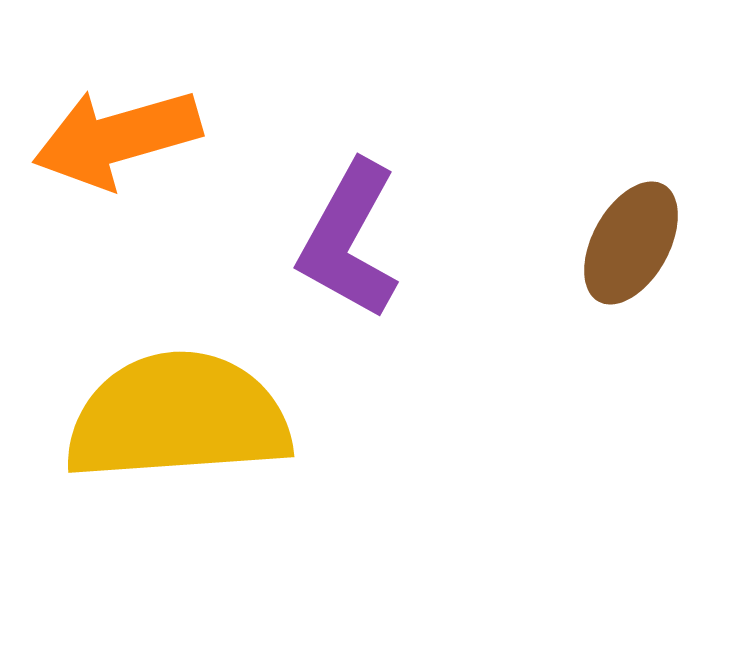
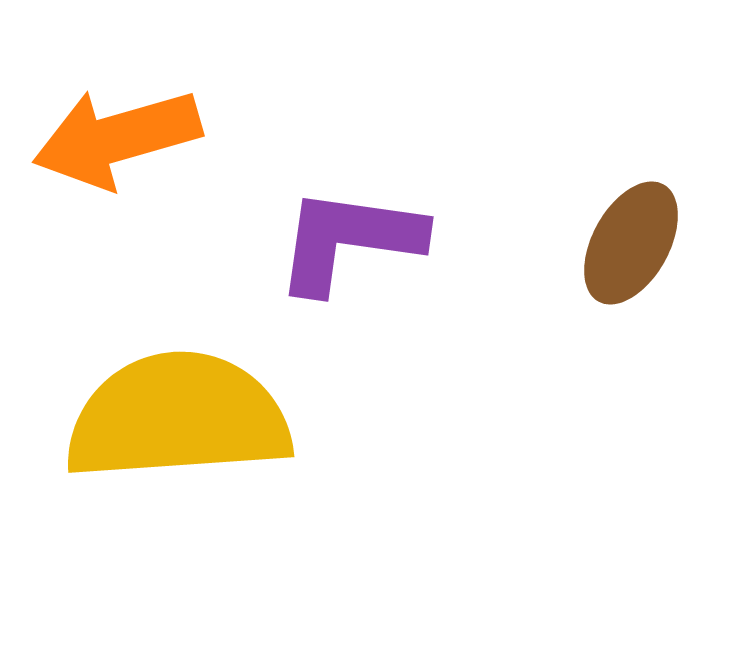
purple L-shape: rotated 69 degrees clockwise
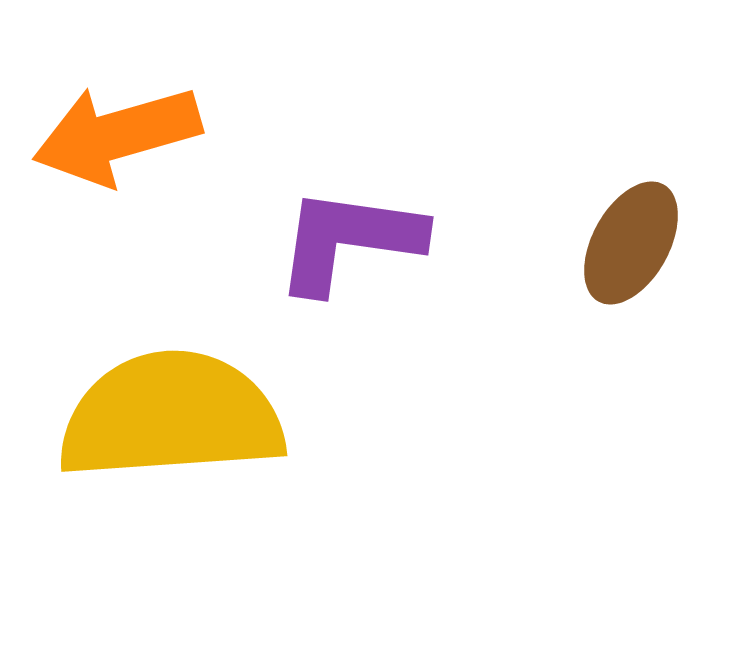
orange arrow: moved 3 px up
yellow semicircle: moved 7 px left, 1 px up
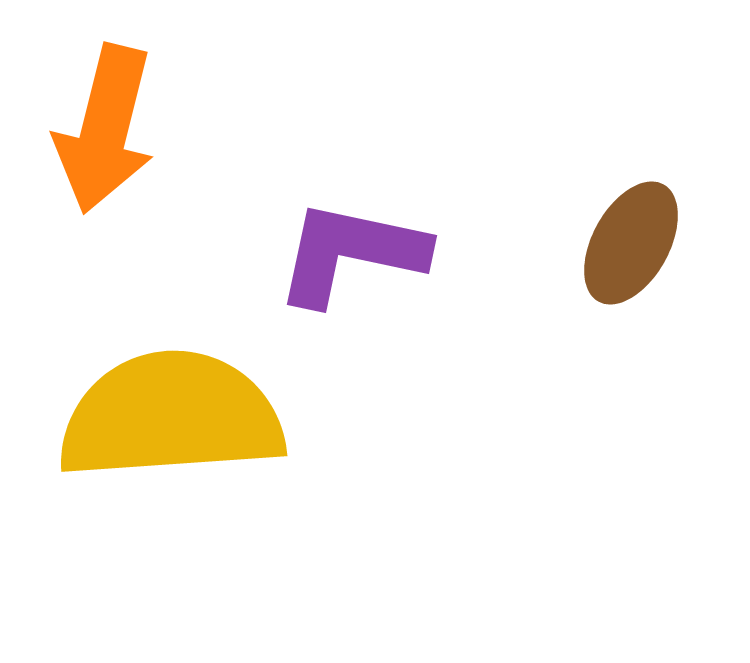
orange arrow: moved 12 px left, 6 px up; rotated 60 degrees counterclockwise
purple L-shape: moved 2 px right, 13 px down; rotated 4 degrees clockwise
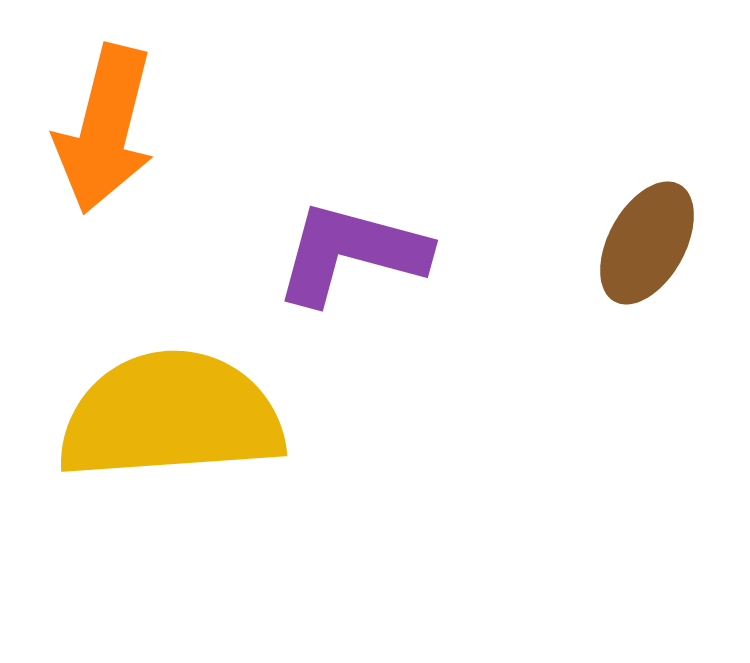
brown ellipse: moved 16 px right
purple L-shape: rotated 3 degrees clockwise
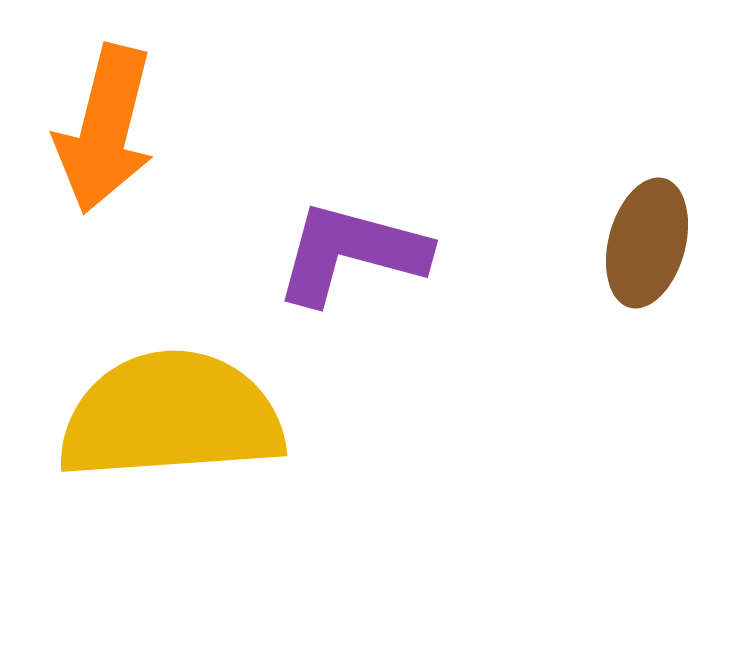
brown ellipse: rotated 14 degrees counterclockwise
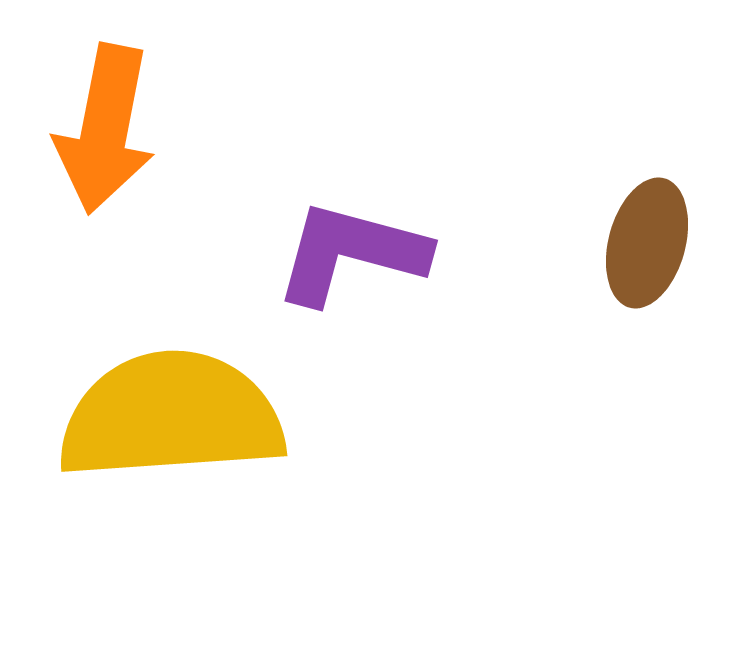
orange arrow: rotated 3 degrees counterclockwise
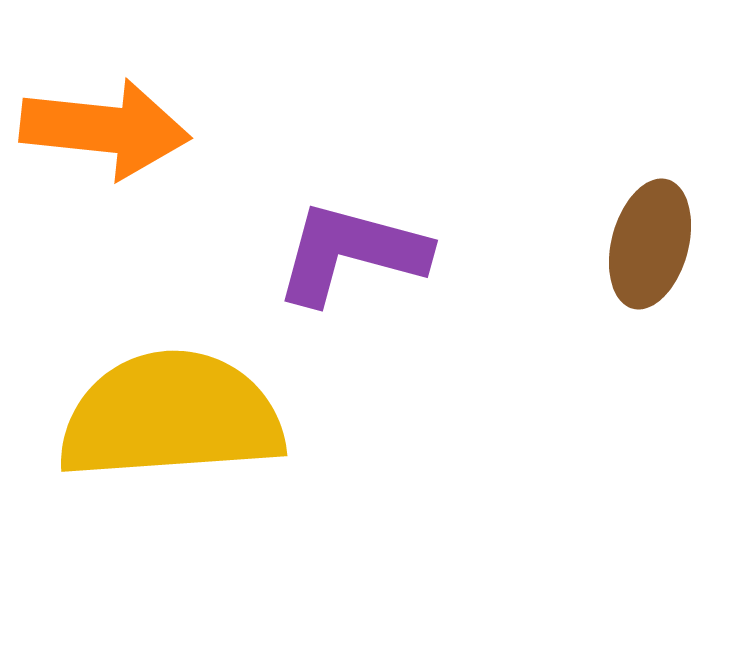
orange arrow: rotated 95 degrees counterclockwise
brown ellipse: moved 3 px right, 1 px down
